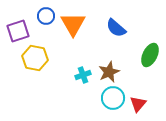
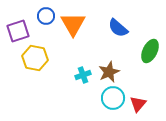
blue semicircle: moved 2 px right
green ellipse: moved 4 px up
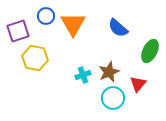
red triangle: moved 20 px up
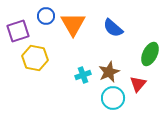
blue semicircle: moved 5 px left
green ellipse: moved 3 px down
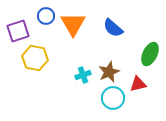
red triangle: rotated 36 degrees clockwise
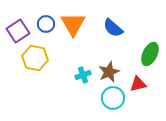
blue circle: moved 8 px down
purple square: rotated 15 degrees counterclockwise
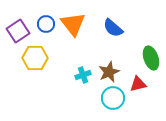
orange triangle: rotated 8 degrees counterclockwise
green ellipse: moved 1 px right, 4 px down; rotated 45 degrees counterclockwise
yellow hexagon: rotated 10 degrees counterclockwise
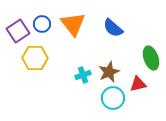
blue circle: moved 4 px left
